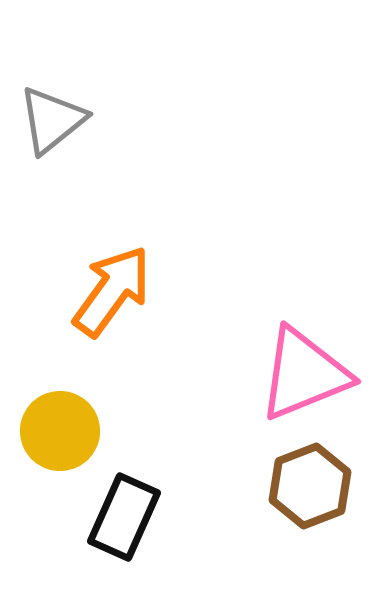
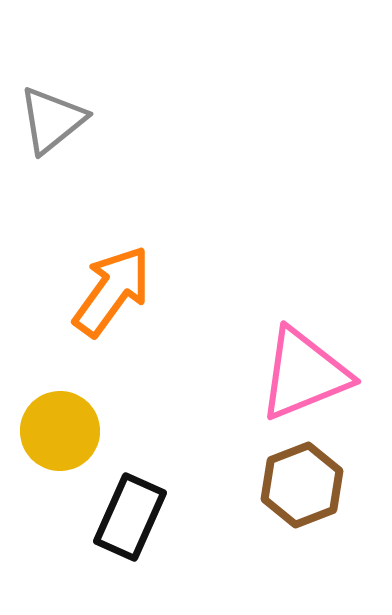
brown hexagon: moved 8 px left, 1 px up
black rectangle: moved 6 px right
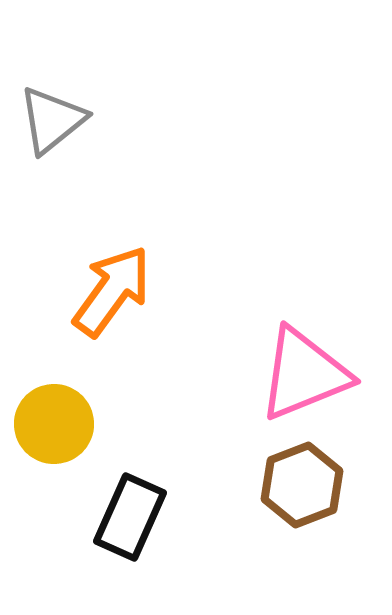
yellow circle: moved 6 px left, 7 px up
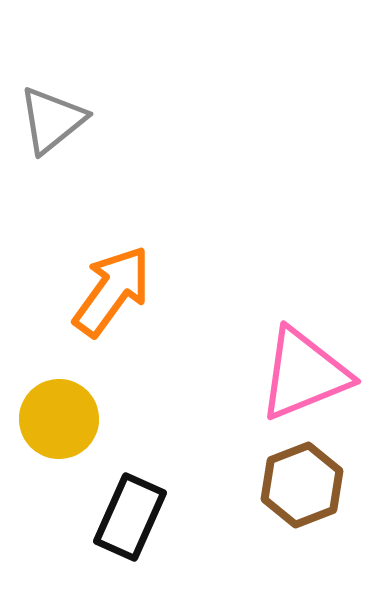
yellow circle: moved 5 px right, 5 px up
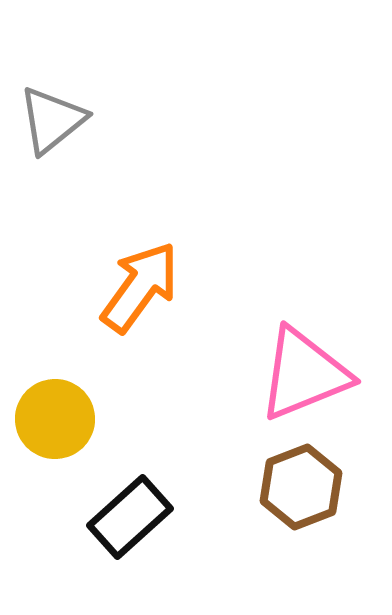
orange arrow: moved 28 px right, 4 px up
yellow circle: moved 4 px left
brown hexagon: moved 1 px left, 2 px down
black rectangle: rotated 24 degrees clockwise
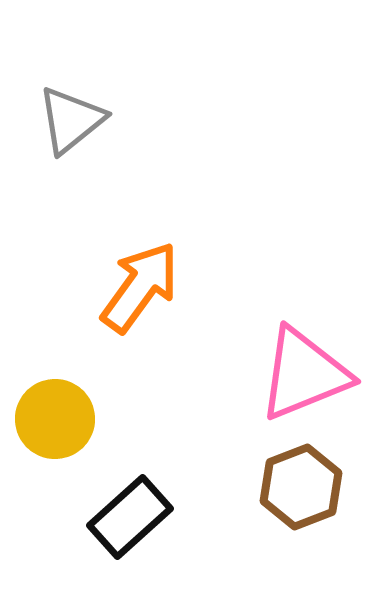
gray triangle: moved 19 px right
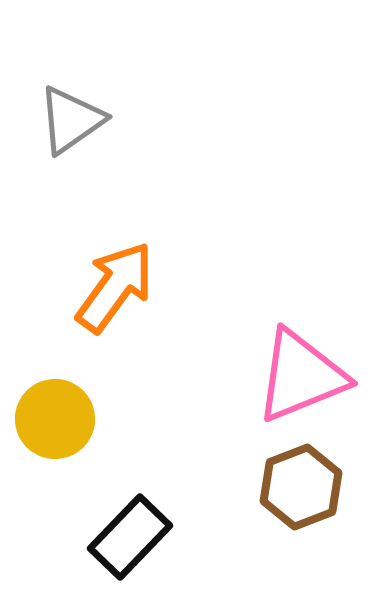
gray triangle: rotated 4 degrees clockwise
orange arrow: moved 25 px left
pink triangle: moved 3 px left, 2 px down
black rectangle: moved 20 px down; rotated 4 degrees counterclockwise
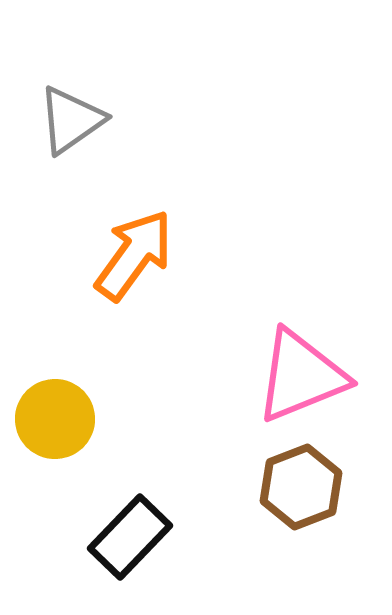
orange arrow: moved 19 px right, 32 px up
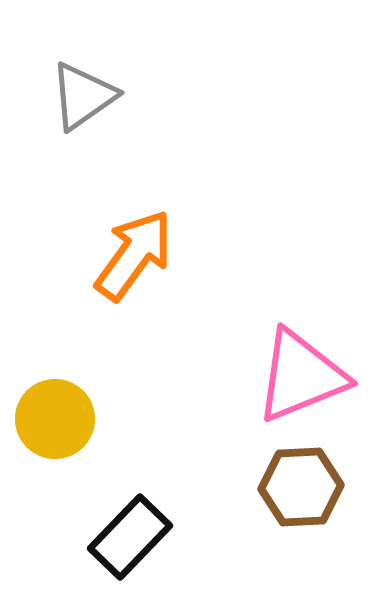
gray triangle: moved 12 px right, 24 px up
brown hexagon: rotated 18 degrees clockwise
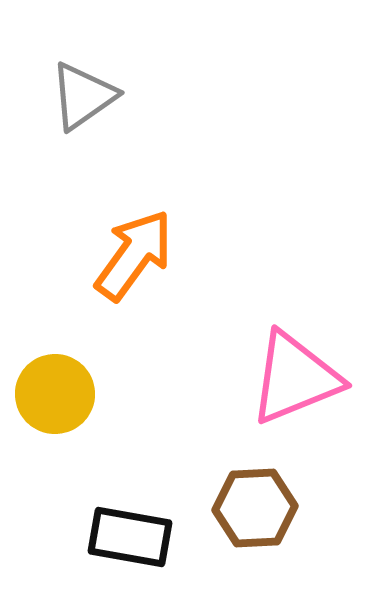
pink triangle: moved 6 px left, 2 px down
yellow circle: moved 25 px up
brown hexagon: moved 46 px left, 21 px down
black rectangle: rotated 56 degrees clockwise
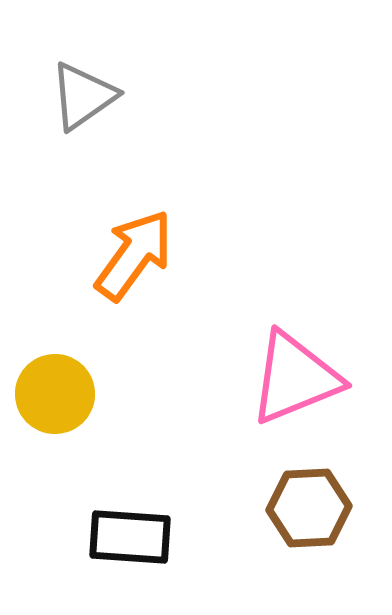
brown hexagon: moved 54 px right
black rectangle: rotated 6 degrees counterclockwise
